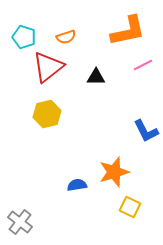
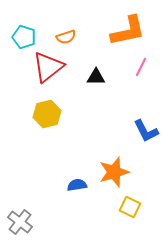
pink line: moved 2 px left, 2 px down; rotated 36 degrees counterclockwise
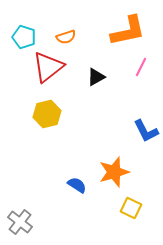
black triangle: rotated 30 degrees counterclockwise
blue semicircle: rotated 42 degrees clockwise
yellow square: moved 1 px right, 1 px down
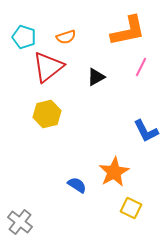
orange star: rotated 12 degrees counterclockwise
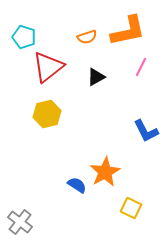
orange semicircle: moved 21 px right
orange star: moved 9 px left
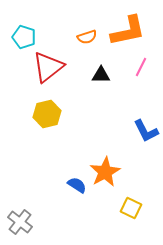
black triangle: moved 5 px right, 2 px up; rotated 30 degrees clockwise
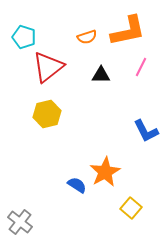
yellow square: rotated 15 degrees clockwise
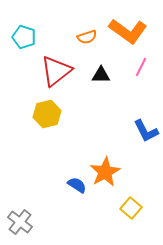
orange L-shape: rotated 48 degrees clockwise
red triangle: moved 8 px right, 4 px down
